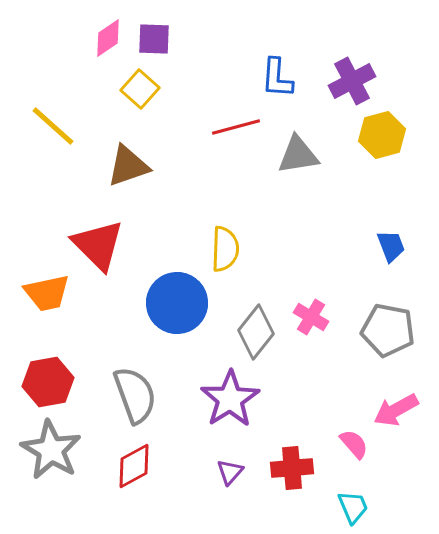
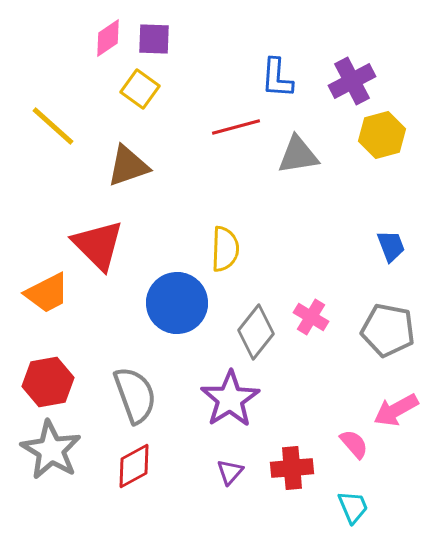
yellow square: rotated 6 degrees counterclockwise
orange trapezoid: rotated 15 degrees counterclockwise
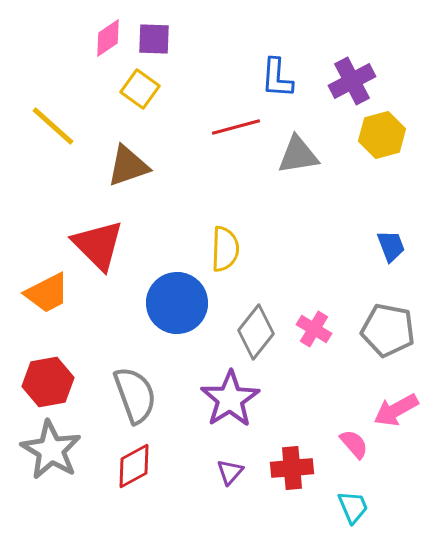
pink cross: moved 3 px right, 12 px down
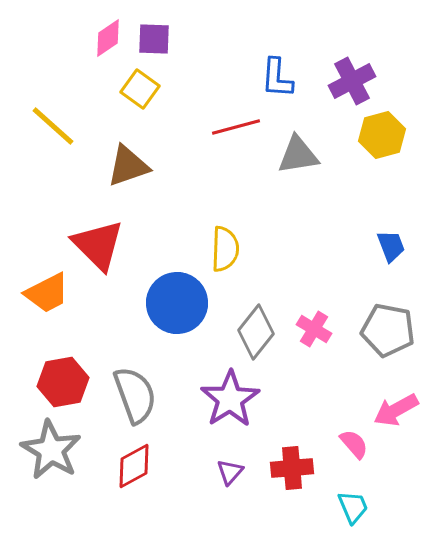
red hexagon: moved 15 px right
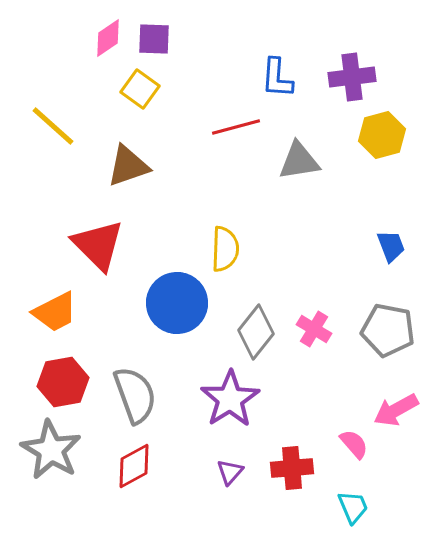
purple cross: moved 4 px up; rotated 21 degrees clockwise
gray triangle: moved 1 px right, 6 px down
orange trapezoid: moved 8 px right, 19 px down
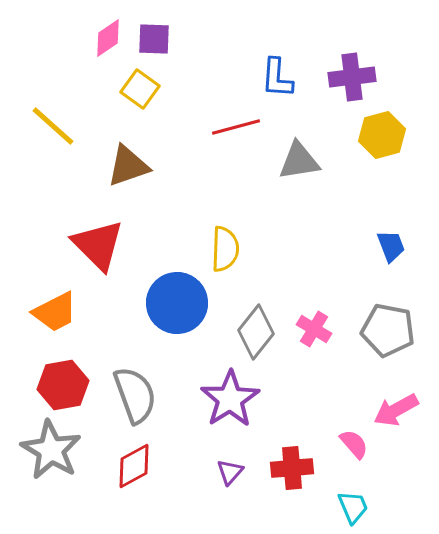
red hexagon: moved 3 px down
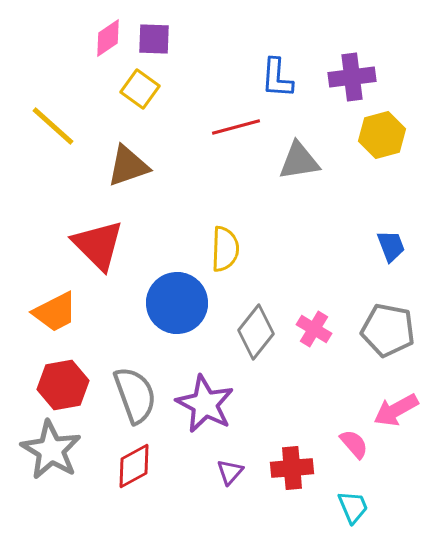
purple star: moved 25 px left, 5 px down; rotated 12 degrees counterclockwise
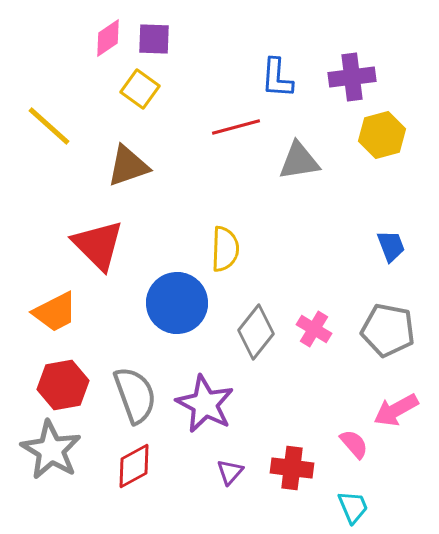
yellow line: moved 4 px left
red cross: rotated 12 degrees clockwise
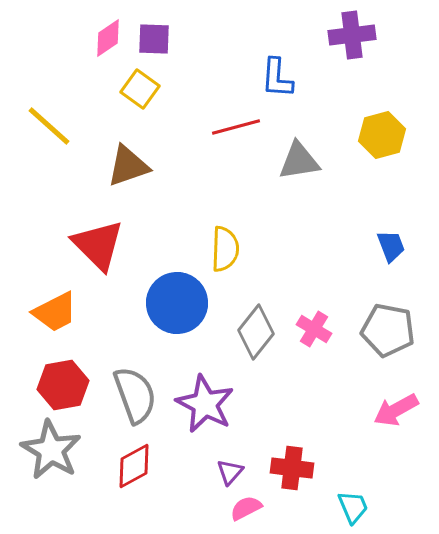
purple cross: moved 42 px up
pink semicircle: moved 108 px left, 64 px down; rotated 76 degrees counterclockwise
